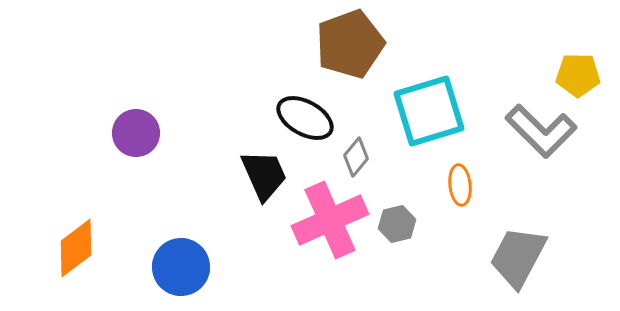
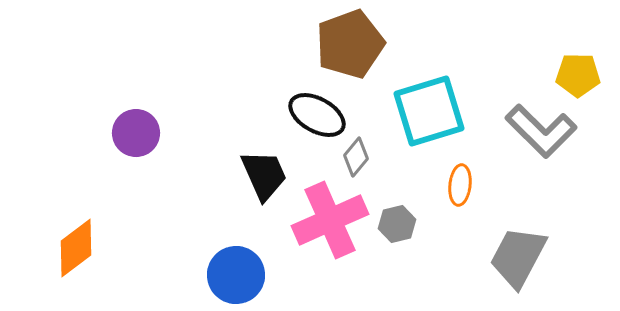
black ellipse: moved 12 px right, 3 px up
orange ellipse: rotated 12 degrees clockwise
blue circle: moved 55 px right, 8 px down
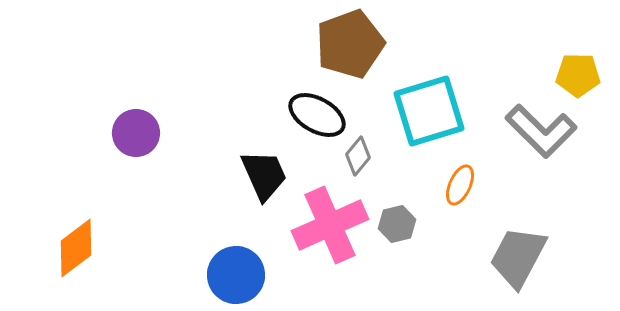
gray diamond: moved 2 px right, 1 px up
orange ellipse: rotated 18 degrees clockwise
pink cross: moved 5 px down
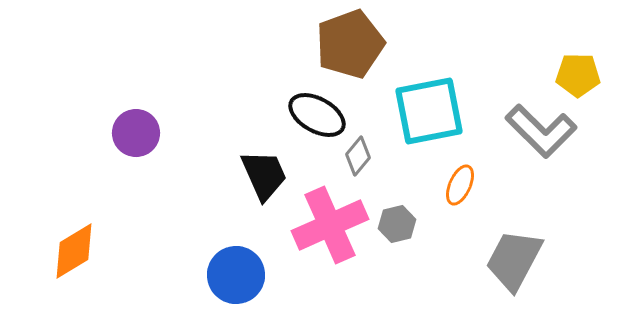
cyan square: rotated 6 degrees clockwise
orange diamond: moved 2 px left, 3 px down; rotated 6 degrees clockwise
gray trapezoid: moved 4 px left, 3 px down
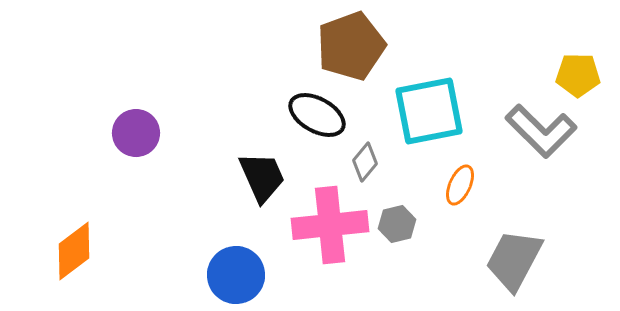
brown pentagon: moved 1 px right, 2 px down
gray diamond: moved 7 px right, 6 px down
black trapezoid: moved 2 px left, 2 px down
pink cross: rotated 18 degrees clockwise
orange diamond: rotated 6 degrees counterclockwise
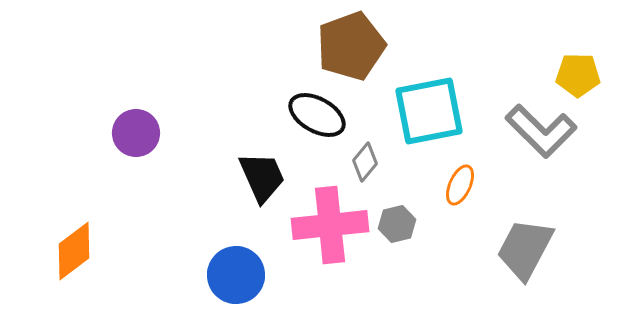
gray trapezoid: moved 11 px right, 11 px up
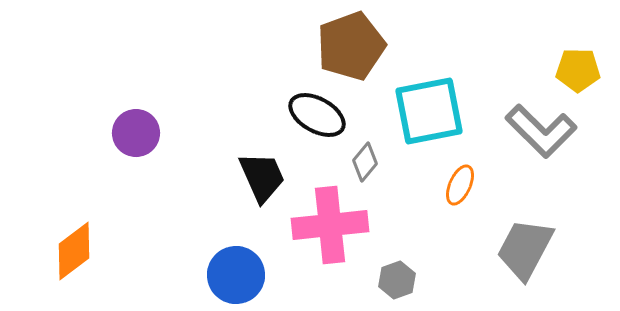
yellow pentagon: moved 5 px up
gray hexagon: moved 56 px down; rotated 6 degrees counterclockwise
